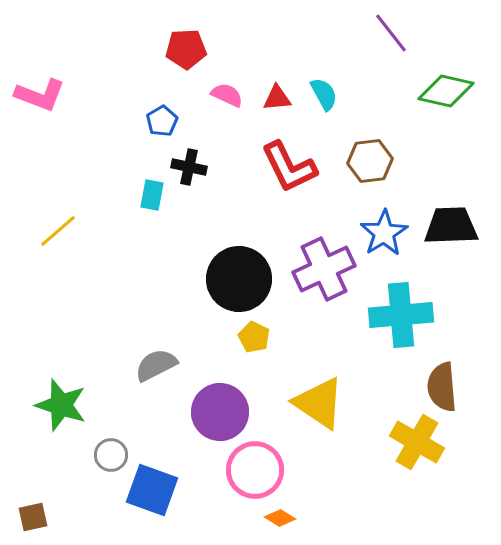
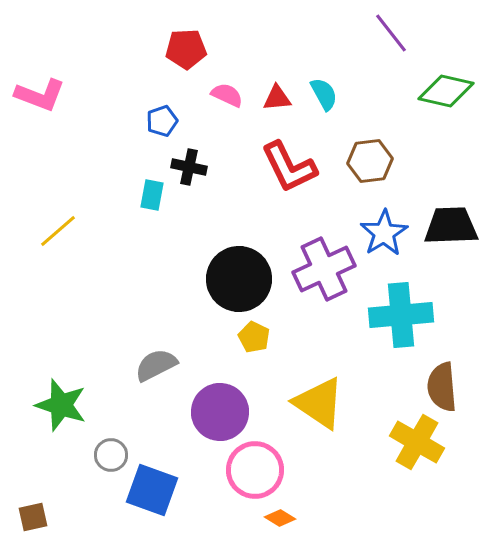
blue pentagon: rotated 12 degrees clockwise
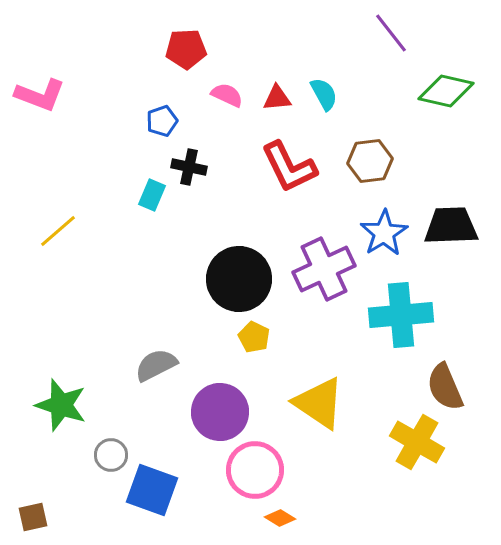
cyan rectangle: rotated 12 degrees clockwise
brown semicircle: moved 3 px right; rotated 18 degrees counterclockwise
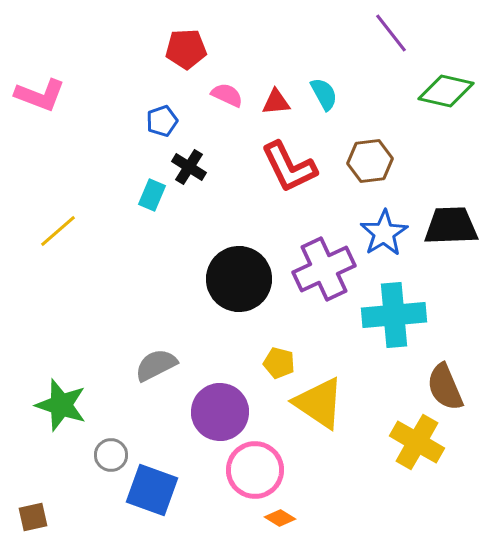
red triangle: moved 1 px left, 4 px down
black cross: rotated 20 degrees clockwise
cyan cross: moved 7 px left
yellow pentagon: moved 25 px right, 26 px down; rotated 12 degrees counterclockwise
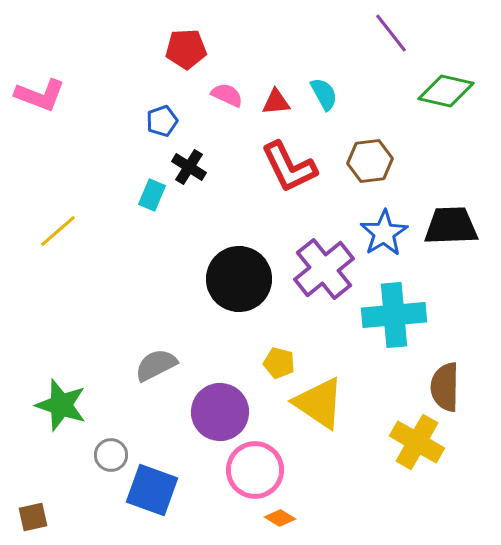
purple cross: rotated 14 degrees counterclockwise
brown semicircle: rotated 24 degrees clockwise
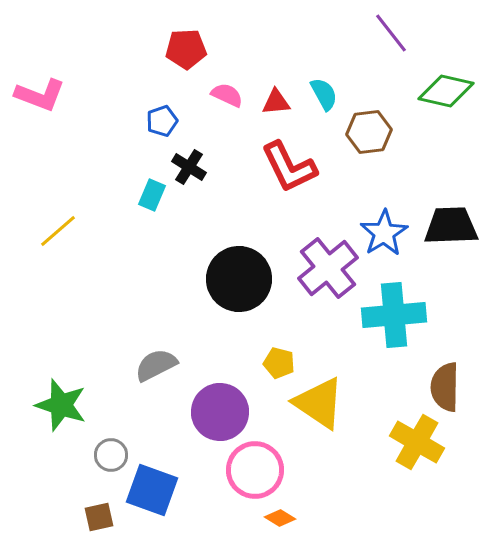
brown hexagon: moved 1 px left, 29 px up
purple cross: moved 4 px right, 1 px up
brown square: moved 66 px right
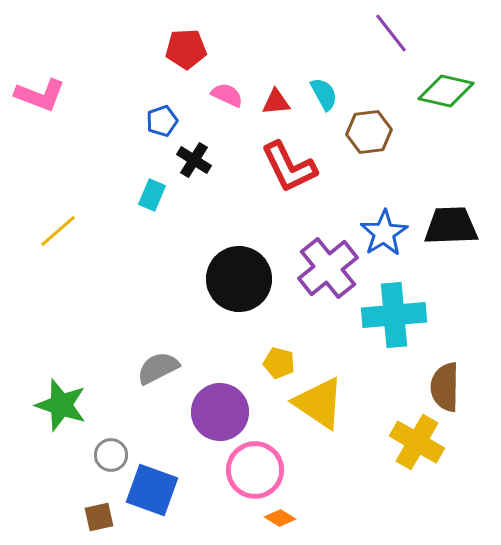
black cross: moved 5 px right, 7 px up
gray semicircle: moved 2 px right, 3 px down
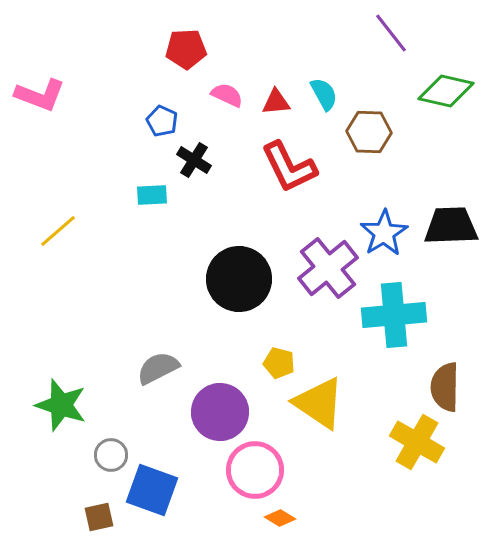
blue pentagon: rotated 28 degrees counterclockwise
brown hexagon: rotated 9 degrees clockwise
cyan rectangle: rotated 64 degrees clockwise
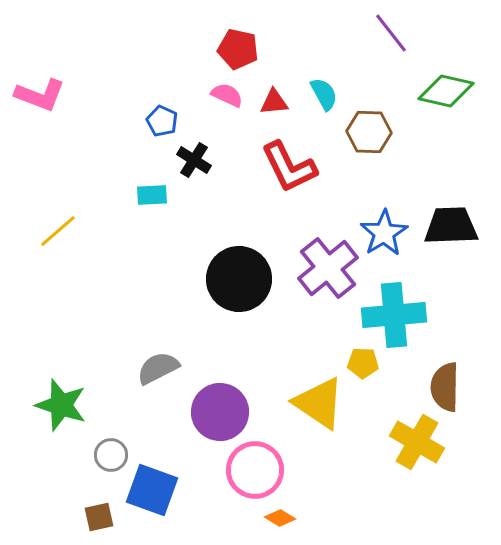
red pentagon: moved 52 px right; rotated 15 degrees clockwise
red triangle: moved 2 px left
yellow pentagon: moved 84 px right; rotated 12 degrees counterclockwise
